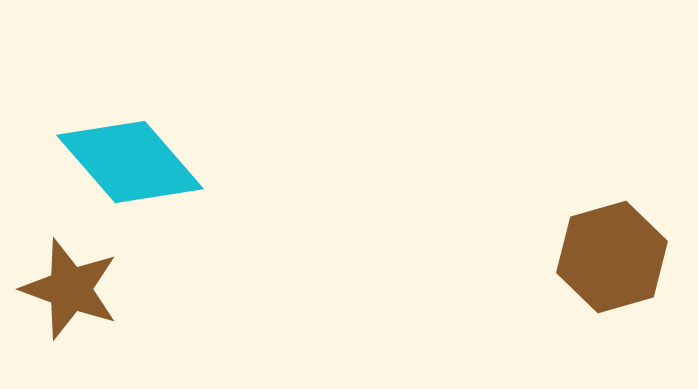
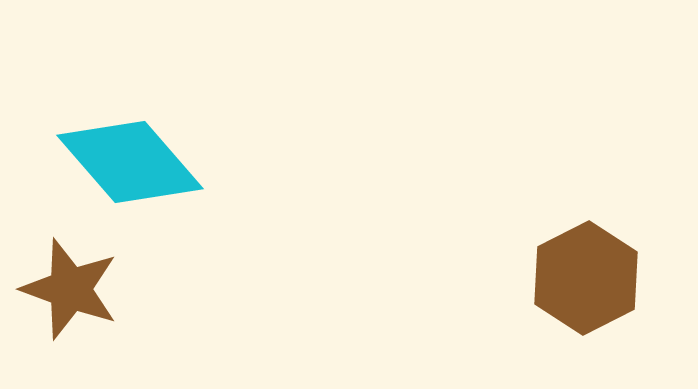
brown hexagon: moved 26 px left, 21 px down; rotated 11 degrees counterclockwise
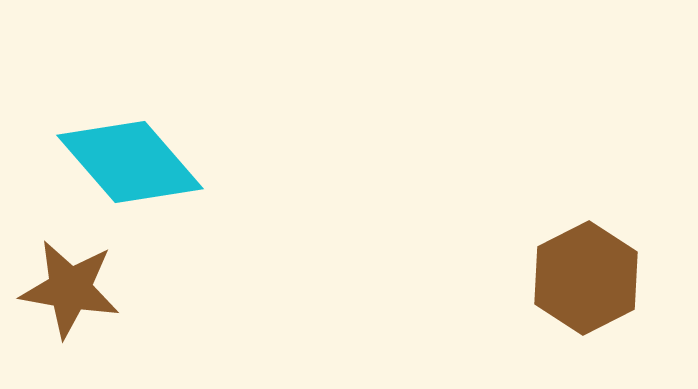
brown star: rotated 10 degrees counterclockwise
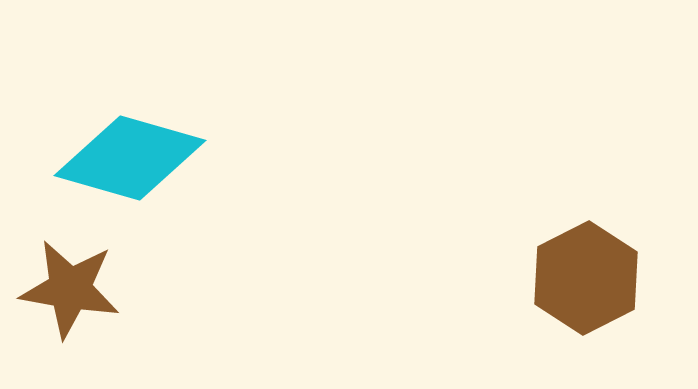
cyan diamond: moved 4 px up; rotated 33 degrees counterclockwise
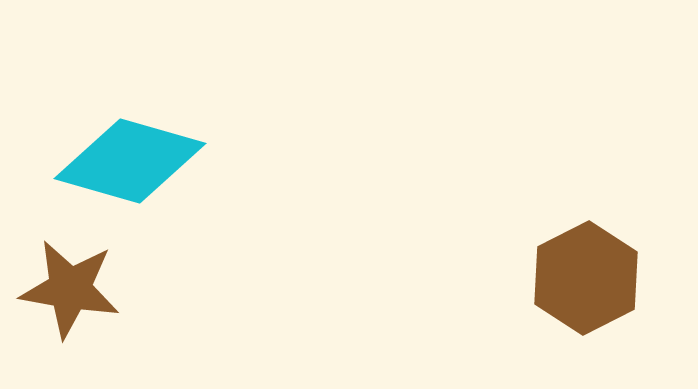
cyan diamond: moved 3 px down
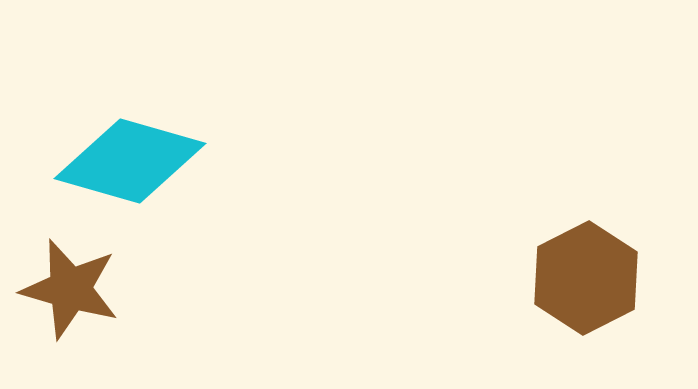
brown star: rotated 6 degrees clockwise
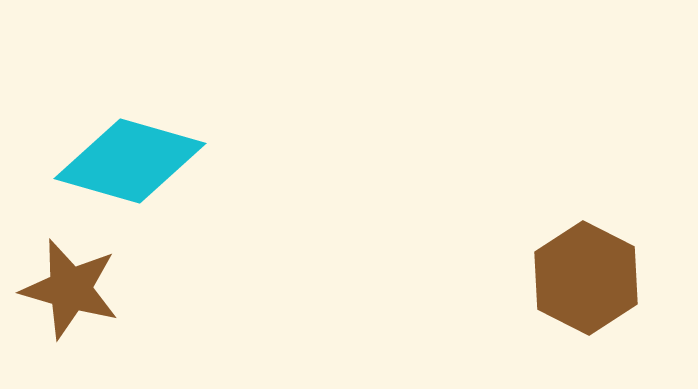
brown hexagon: rotated 6 degrees counterclockwise
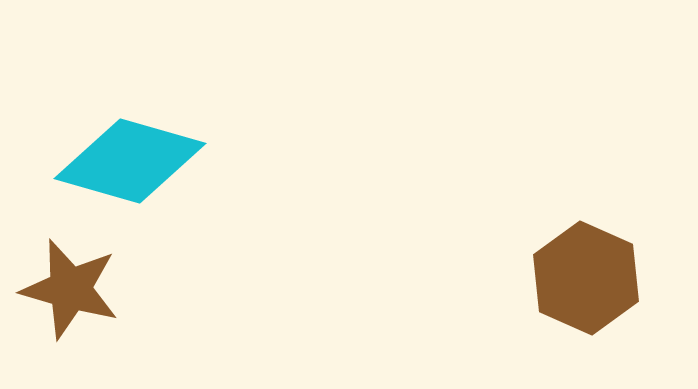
brown hexagon: rotated 3 degrees counterclockwise
